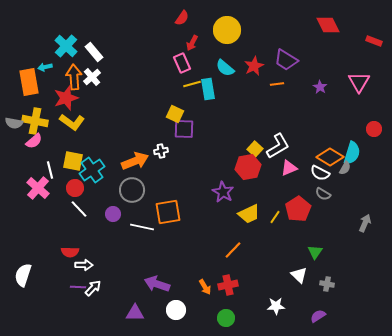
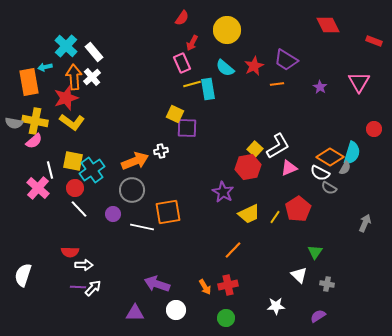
purple square at (184, 129): moved 3 px right, 1 px up
gray semicircle at (323, 194): moved 6 px right, 6 px up
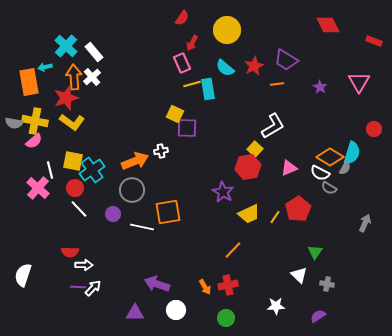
white L-shape at (278, 146): moved 5 px left, 20 px up
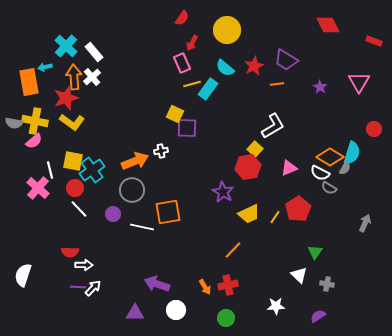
cyan rectangle at (208, 89): rotated 45 degrees clockwise
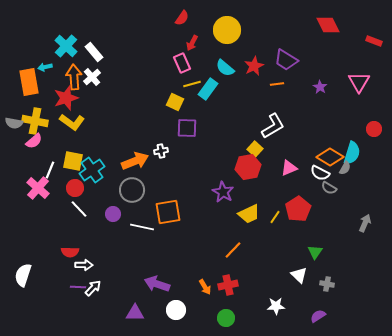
yellow square at (175, 114): moved 12 px up
white line at (50, 170): rotated 36 degrees clockwise
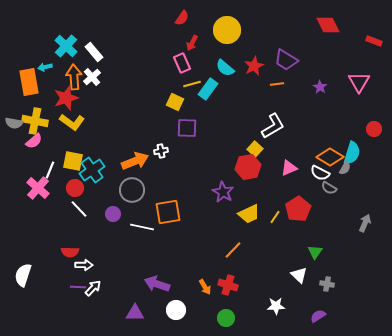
red cross at (228, 285): rotated 30 degrees clockwise
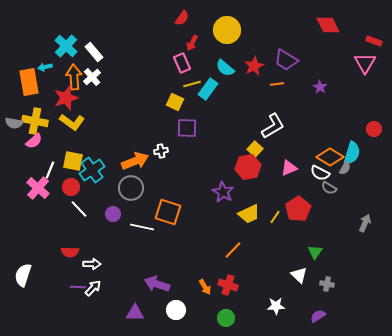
pink triangle at (359, 82): moved 6 px right, 19 px up
red circle at (75, 188): moved 4 px left, 1 px up
gray circle at (132, 190): moved 1 px left, 2 px up
orange square at (168, 212): rotated 28 degrees clockwise
white arrow at (84, 265): moved 8 px right, 1 px up
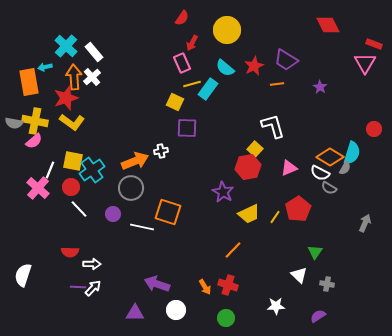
red rectangle at (374, 41): moved 3 px down
white L-shape at (273, 126): rotated 76 degrees counterclockwise
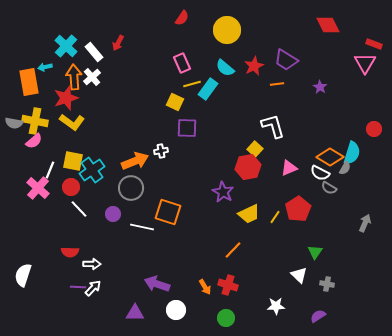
red arrow at (192, 43): moved 74 px left
